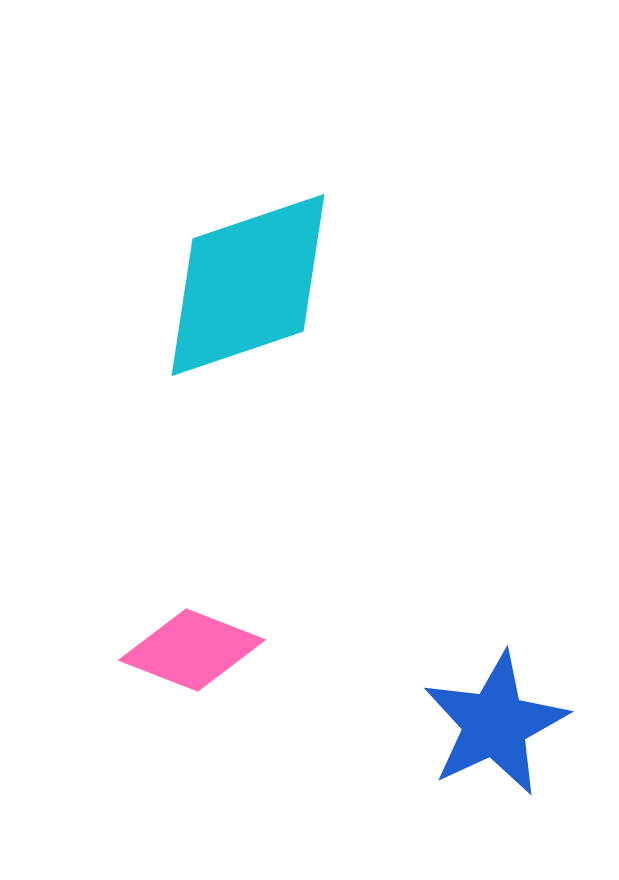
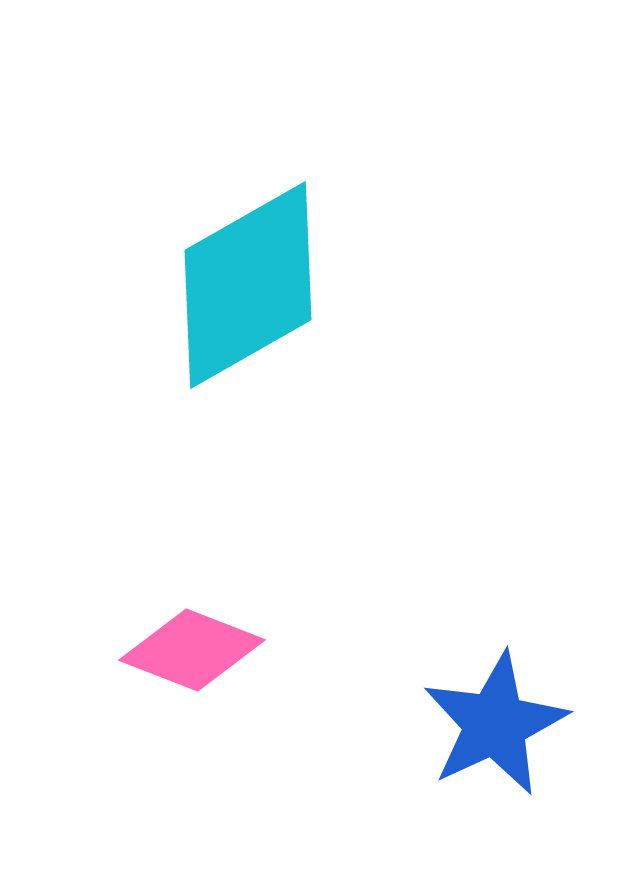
cyan diamond: rotated 11 degrees counterclockwise
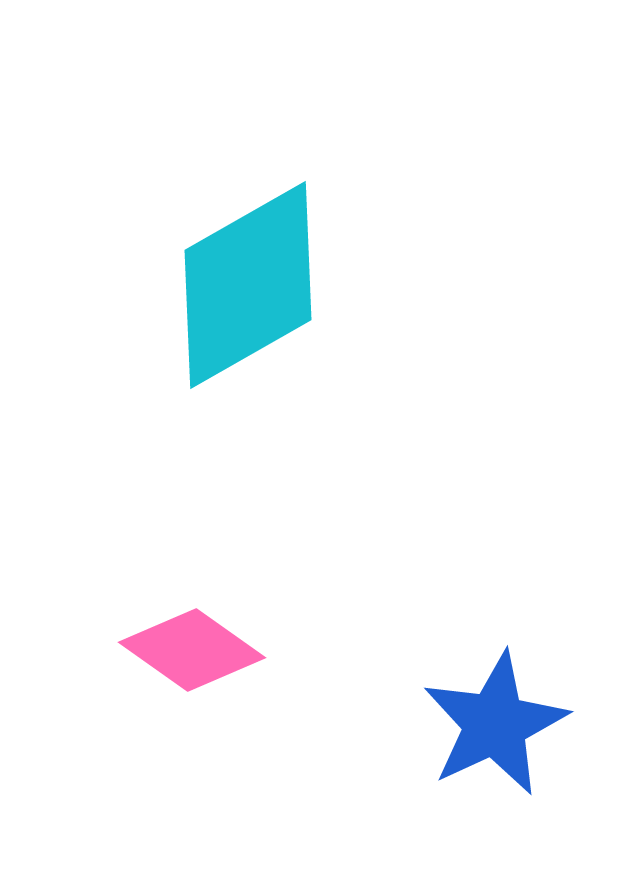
pink diamond: rotated 14 degrees clockwise
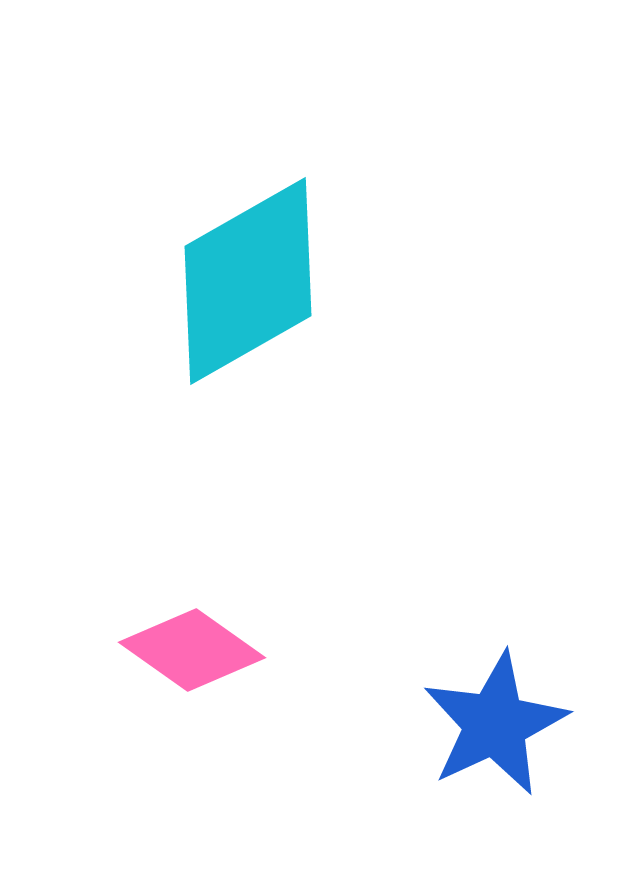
cyan diamond: moved 4 px up
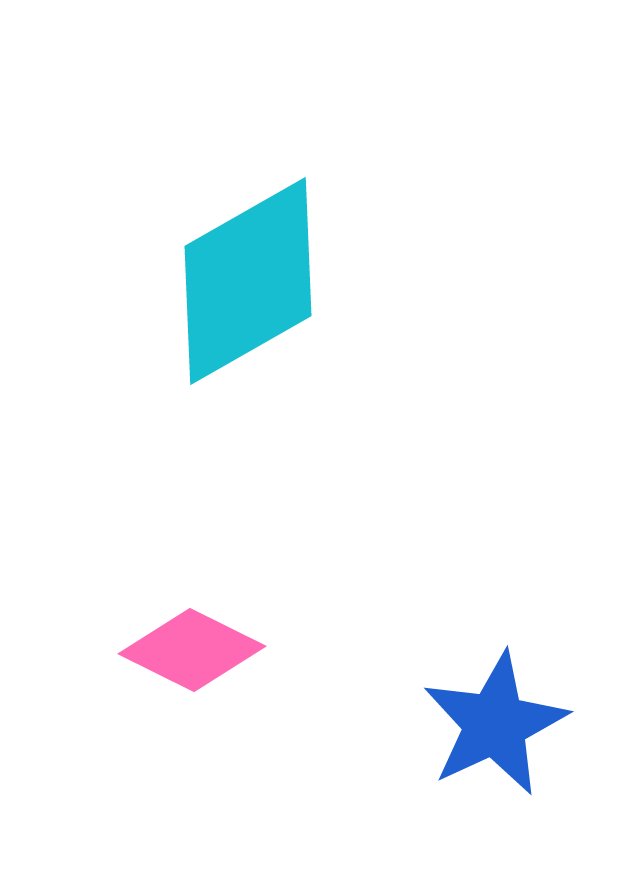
pink diamond: rotated 9 degrees counterclockwise
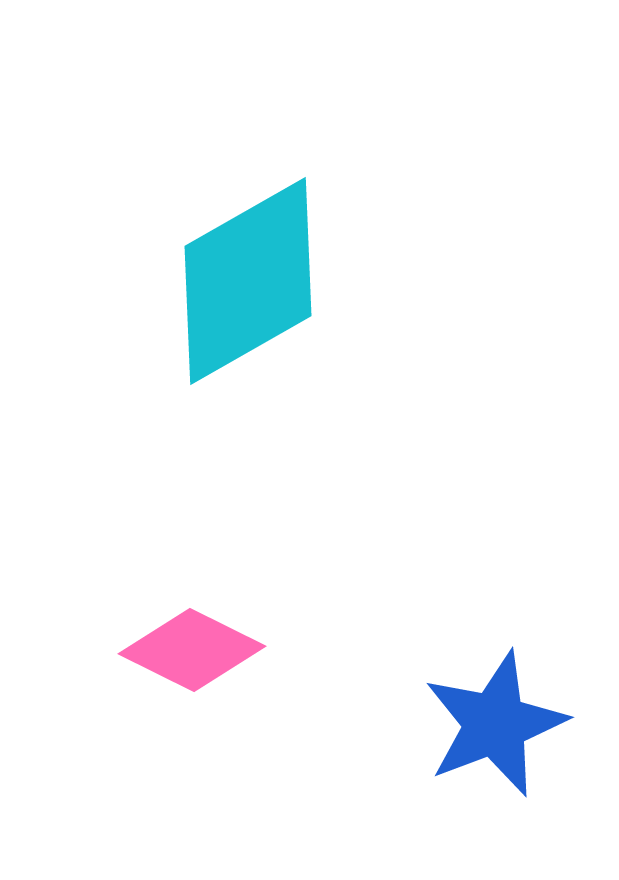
blue star: rotated 4 degrees clockwise
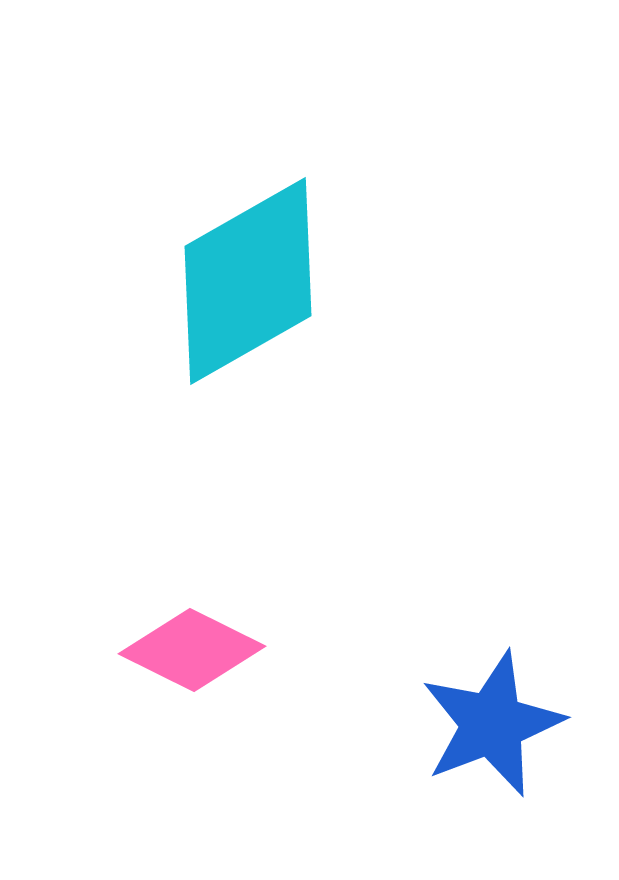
blue star: moved 3 px left
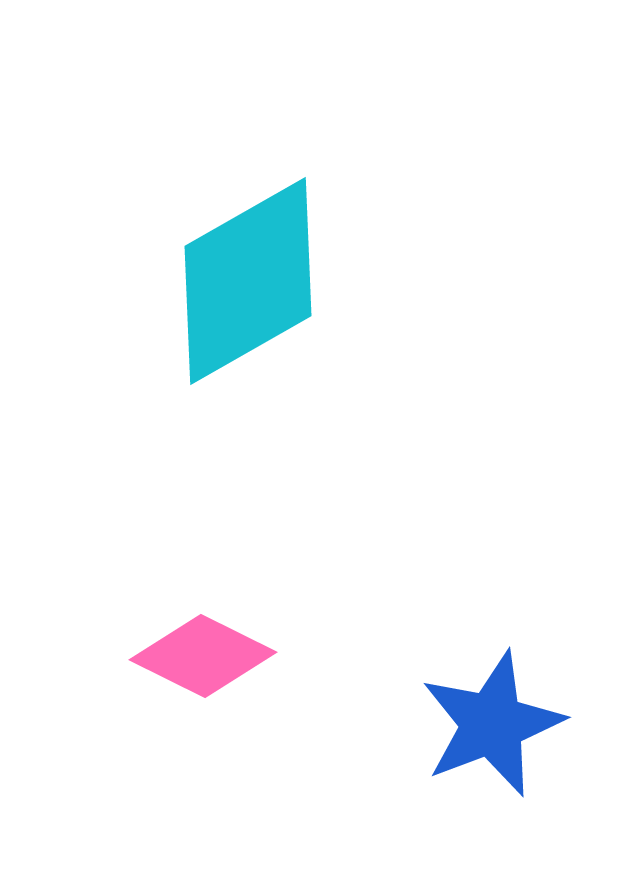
pink diamond: moved 11 px right, 6 px down
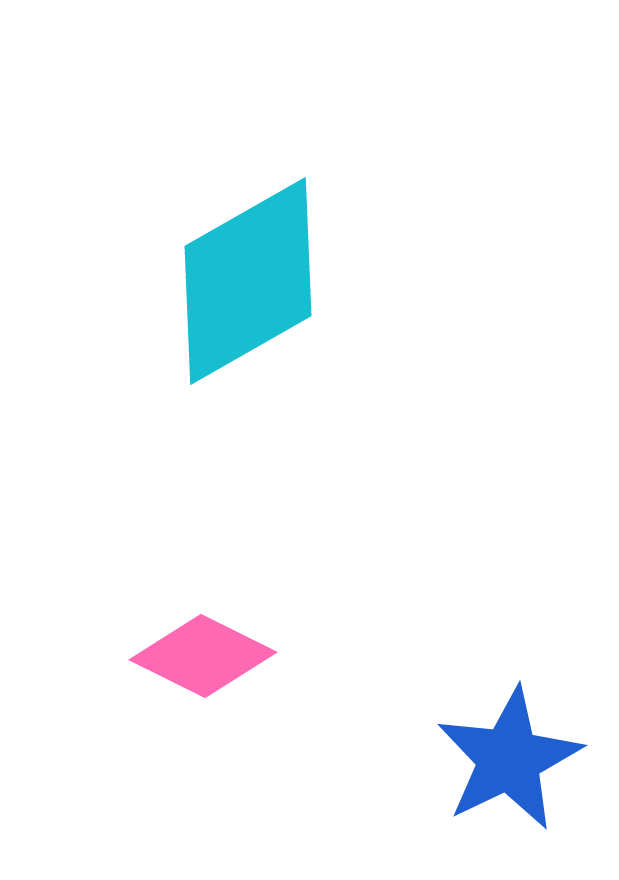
blue star: moved 17 px right, 35 px down; rotated 5 degrees counterclockwise
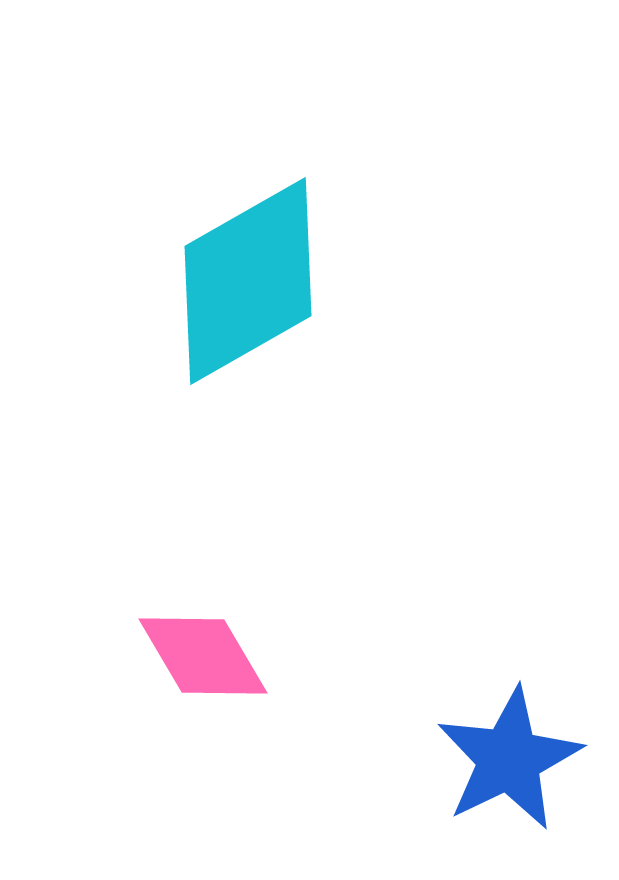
pink diamond: rotated 33 degrees clockwise
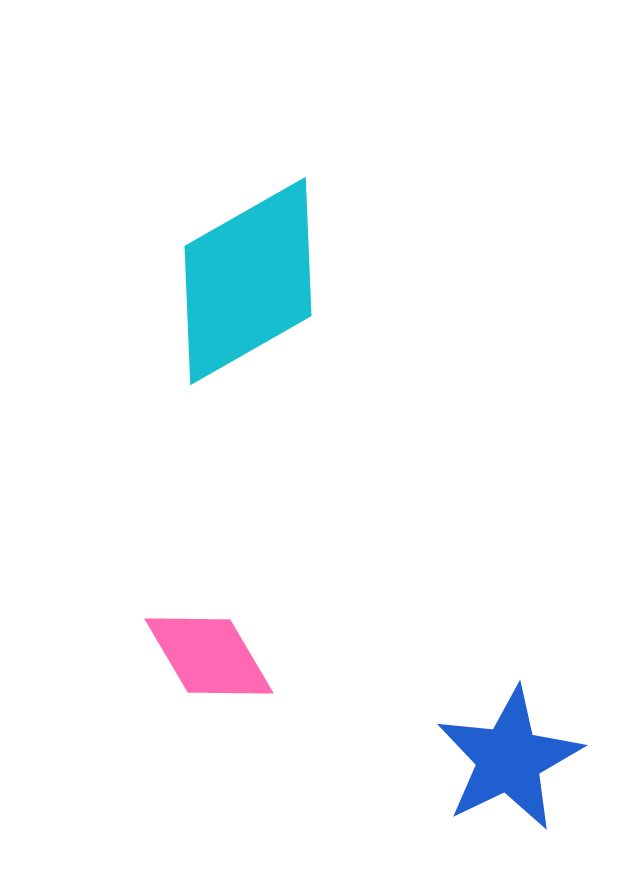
pink diamond: moved 6 px right
